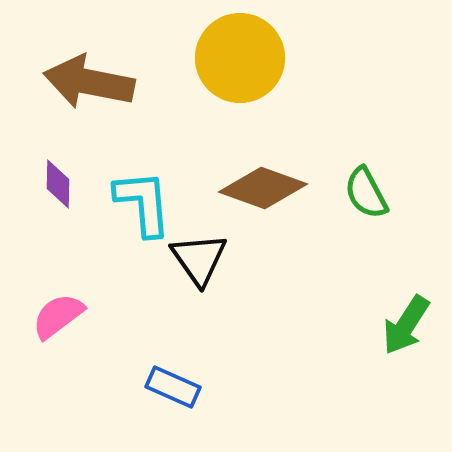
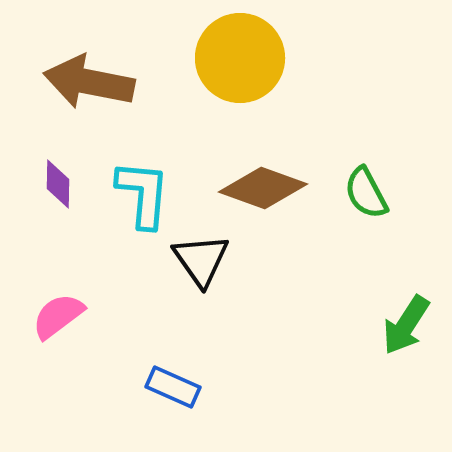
cyan L-shape: moved 9 px up; rotated 10 degrees clockwise
black triangle: moved 2 px right, 1 px down
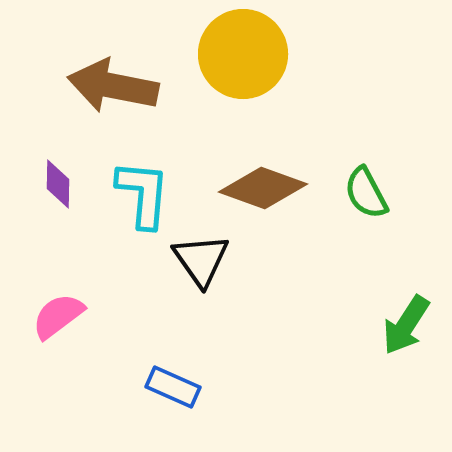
yellow circle: moved 3 px right, 4 px up
brown arrow: moved 24 px right, 4 px down
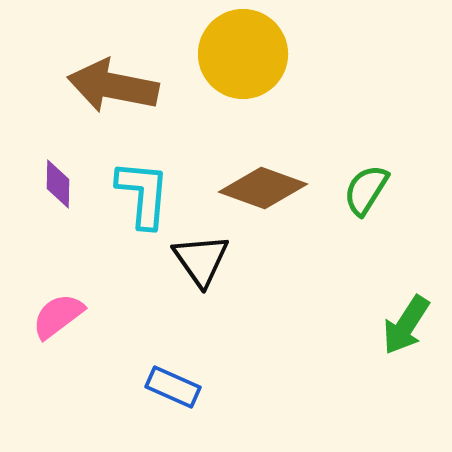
green semicircle: moved 3 px up; rotated 60 degrees clockwise
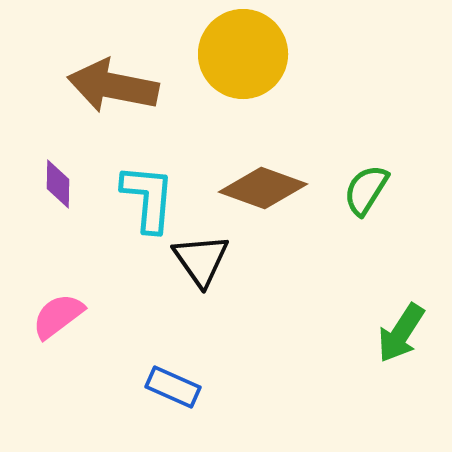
cyan L-shape: moved 5 px right, 4 px down
green arrow: moved 5 px left, 8 px down
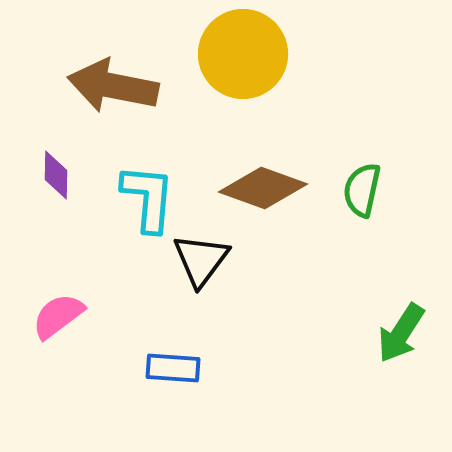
purple diamond: moved 2 px left, 9 px up
green semicircle: moved 4 px left; rotated 20 degrees counterclockwise
black triangle: rotated 12 degrees clockwise
blue rectangle: moved 19 px up; rotated 20 degrees counterclockwise
